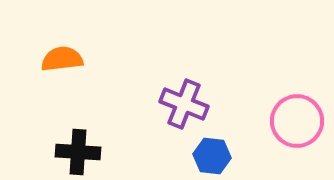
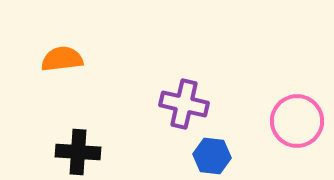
purple cross: rotated 9 degrees counterclockwise
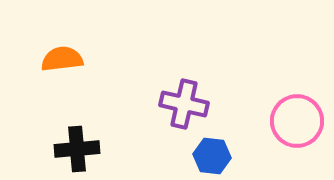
black cross: moved 1 px left, 3 px up; rotated 9 degrees counterclockwise
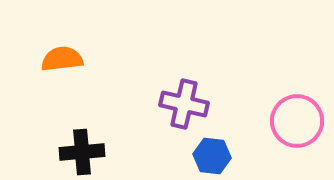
black cross: moved 5 px right, 3 px down
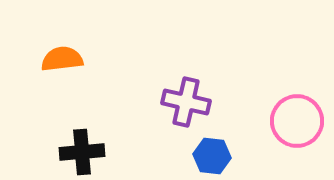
purple cross: moved 2 px right, 2 px up
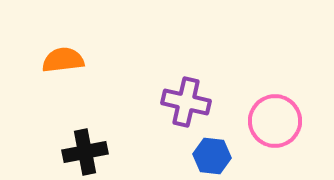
orange semicircle: moved 1 px right, 1 px down
pink circle: moved 22 px left
black cross: moved 3 px right; rotated 6 degrees counterclockwise
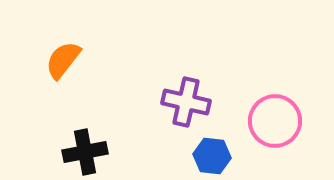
orange semicircle: rotated 45 degrees counterclockwise
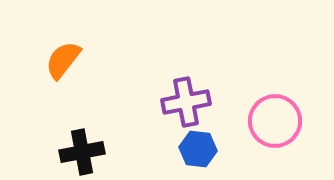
purple cross: rotated 24 degrees counterclockwise
black cross: moved 3 px left
blue hexagon: moved 14 px left, 7 px up
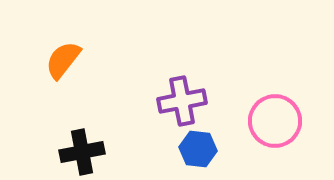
purple cross: moved 4 px left, 1 px up
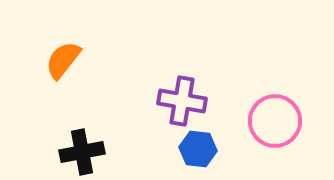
purple cross: rotated 21 degrees clockwise
